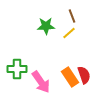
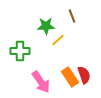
yellow line: moved 11 px left, 7 px down
green cross: moved 3 px right, 18 px up
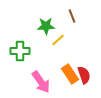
orange rectangle: moved 3 px up
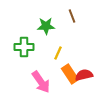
yellow line: moved 13 px down; rotated 24 degrees counterclockwise
green cross: moved 4 px right, 4 px up
red semicircle: rotated 84 degrees counterclockwise
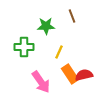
yellow line: moved 1 px right, 1 px up
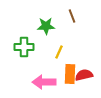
orange rectangle: rotated 36 degrees clockwise
pink arrow: moved 3 px right; rotated 125 degrees clockwise
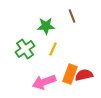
green cross: moved 1 px right, 2 px down; rotated 36 degrees counterclockwise
yellow line: moved 6 px left, 3 px up
orange rectangle: rotated 18 degrees clockwise
pink arrow: rotated 20 degrees counterclockwise
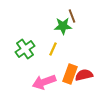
green star: moved 17 px right
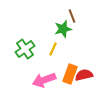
green star: moved 3 px down; rotated 12 degrees counterclockwise
pink arrow: moved 2 px up
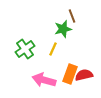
pink arrow: rotated 35 degrees clockwise
